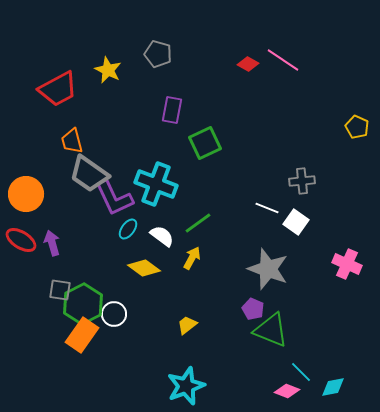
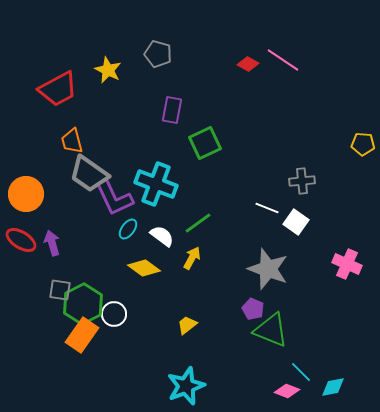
yellow pentagon: moved 6 px right, 17 px down; rotated 20 degrees counterclockwise
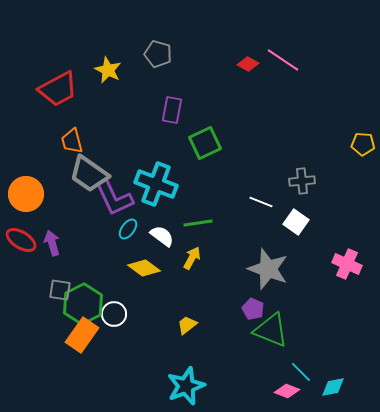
white line: moved 6 px left, 6 px up
green line: rotated 28 degrees clockwise
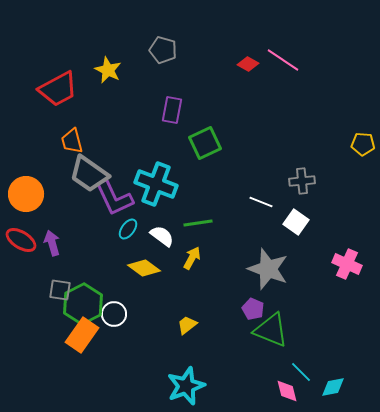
gray pentagon: moved 5 px right, 4 px up
pink diamond: rotated 55 degrees clockwise
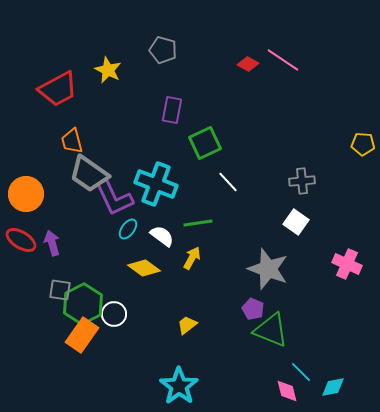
white line: moved 33 px left, 20 px up; rotated 25 degrees clockwise
cyan star: moved 7 px left; rotated 15 degrees counterclockwise
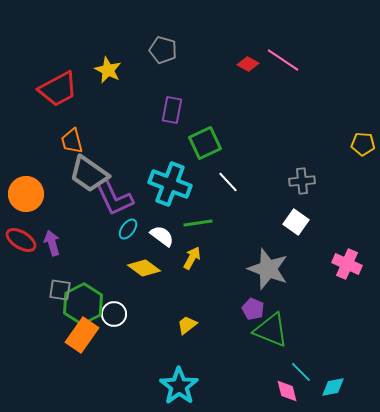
cyan cross: moved 14 px right
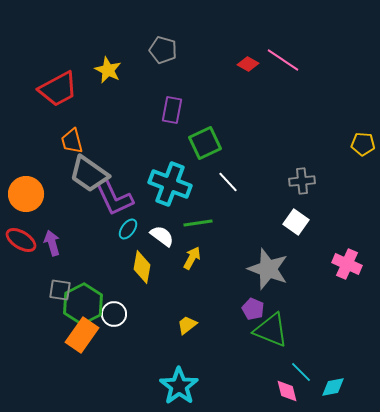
yellow diamond: moved 2 px left, 1 px up; rotated 64 degrees clockwise
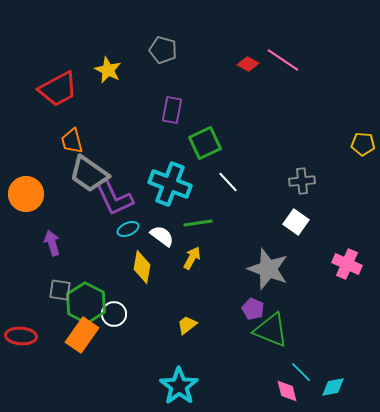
cyan ellipse: rotated 30 degrees clockwise
red ellipse: moved 96 px down; rotated 28 degrees counterclockwise
green hexagon: moved 3 px right, 1 px up; rotated 6 degrees counterclockwise
